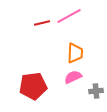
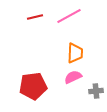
red line: moved 7 px left, 6 px up
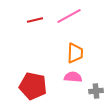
red line: moved 3 px down
pink semicircle: rotated 30 degrees clockwise
red pentagon: rotated 20 degrees clockwise
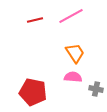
pink line: moved 2 px right
orange trapezoid: rotated 35 degrees counterclockwise
red pentagon: moved 6 px down
gray cross: moved 2 px up; rotated 16 degrees clockwise
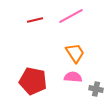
red pentagon: moved 11 px up
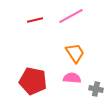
pink semicircle: moved 1 px left, 1 px down
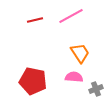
orange trapezoid: moved 5 px right
pink semicircle: moved 2 px right, 1 px up
gray cross: rotated 32 degrees counterclockwise
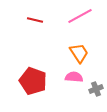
pink line: moved 9 px right
red line: rotated 28 degrees clockwise
orange trapezoid: moved 1 px left
red pentagon: rotated 8 degrees clockwise
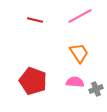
pink semicircle: moved 1 px right, 5 px down
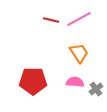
pink line: moved 1 px left, 3 px down
red line: moved 16 px right
red pentagon: rotated 20 degrees counterclockwise
gray cross: rotated 16 degrees counterclockwise
